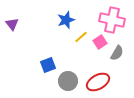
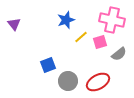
purple triangle: moved 2 px right
pink square: rotated 16 degrees clockwise
gray semicircle: moved 2 px right, 1 px down; rotated 21 degrees clockwise
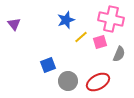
pink cross: moved 1 px left, 1 px up
gray semicircle: rotated 28 degrees counterclockwise
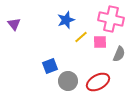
pink square: rotated 16 degrees clockwise
blue square: moved 2 px right, 1 px down
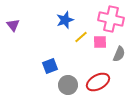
blue star: moved 1 px left
purple triangle: moved 1 px left, 1 px down
gray circle: moved 4 px down
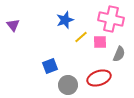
red ellipse: moved 1 px right, 4 px up; rotated 10 degrees clockwise
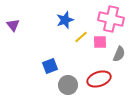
red ellipse: moved 1 px down
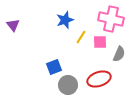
yellow line: rotated 16 degrees counterclockwise
blue square: moved 4 px right, 1 px down
